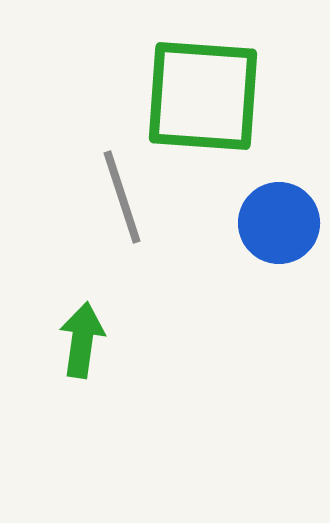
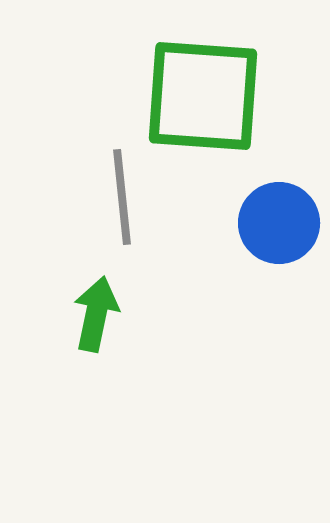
gray line: rotated 12 degrees clockwise
green arrow: moved 14 px right, 26 px up; rotated 4 degrees clockwise
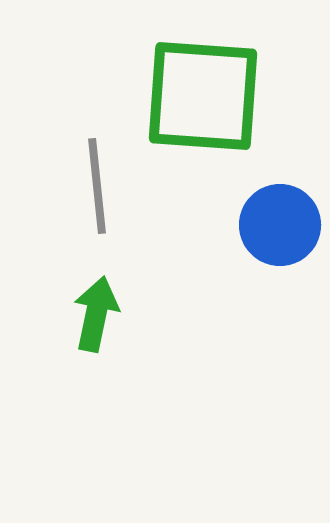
gray line: moved 25 px left, 11 px up
blue circle: moved 1 px right, 2 px down
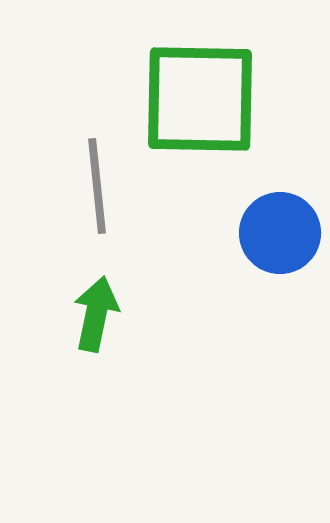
green square: moved 3 px left, 3 px down; rotated 3 degrees counterclockwise
blue circle: moved 8 px down
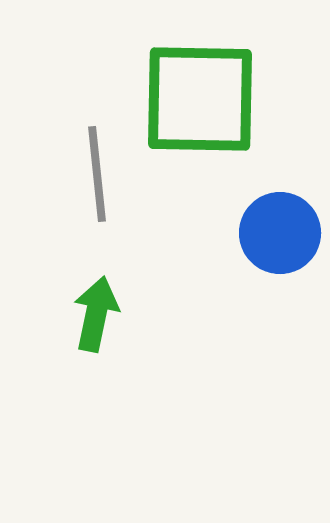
gray line: moved 12 px up
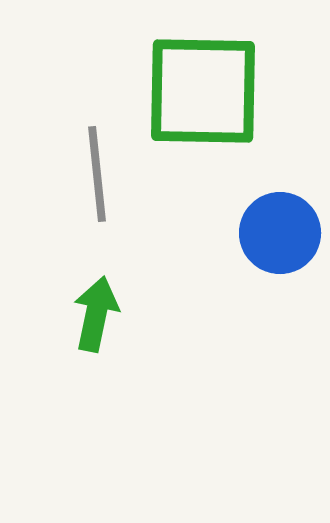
green square: moved 3 px right, 8 px up
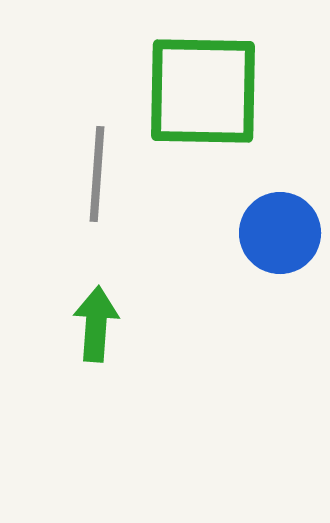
gray line: rotated 10 degrees clockwise
green arrow: moved 10 px down; rotated 8 degrees counterclockwise
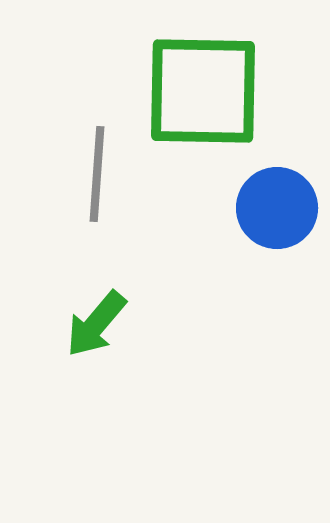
blue circle: moved 3 px left, 25 px up
green arrow: rotated 144 degrees counterclockwise
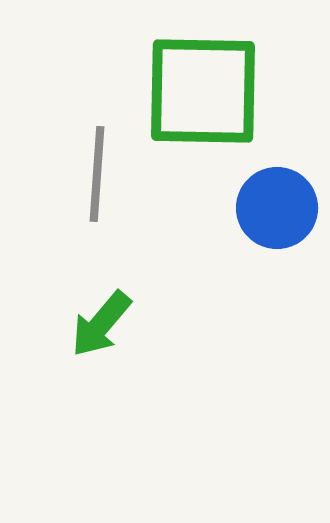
green arrow: moved 5 px right
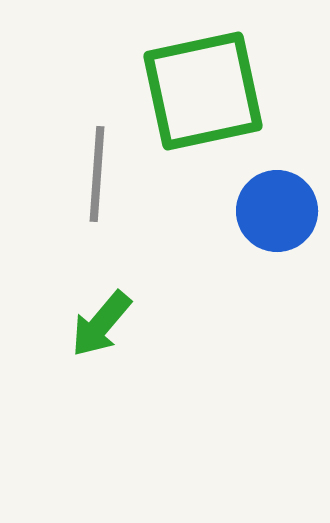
green square: rotated 13 degrees counterclockwise
blue circle: moved 3 px down
